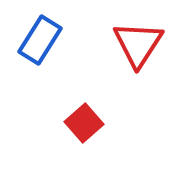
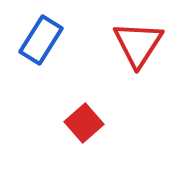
blue rectangle: moved 1 px right
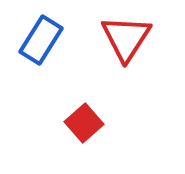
red triangle: moved 12 px left, 6 px up
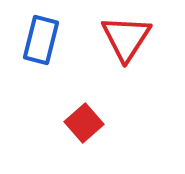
blue rectangle: rotated 18 degrees counterclockwise
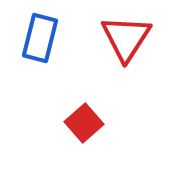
blue rectangle: moved 1 px left, 2 px up
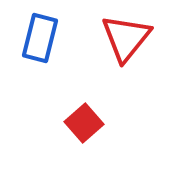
red triangle: rotated 6 degrees clockwise
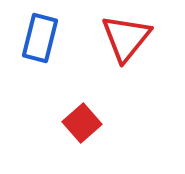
red square: moved 2 px left
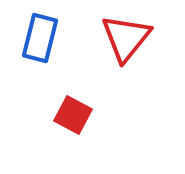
red square: moved 9 px left, 8 px up; rotated 21 degrees counterclockwise
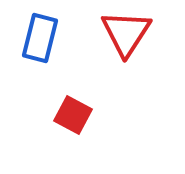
red triangle: moved 5 px up; rotated 6 degrees counterclockwise
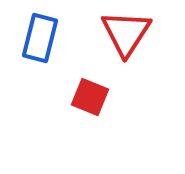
red square: moved 17 px right, 18 px up; rotated 6 degrees counterclockwise
